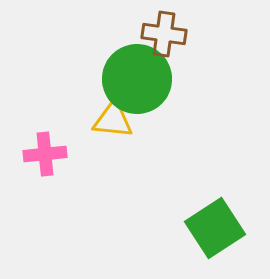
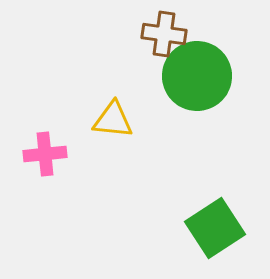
green circle: moved 60 px right, 3 px up
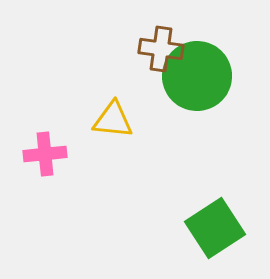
brown cross: moved 3 px left, 15 px down
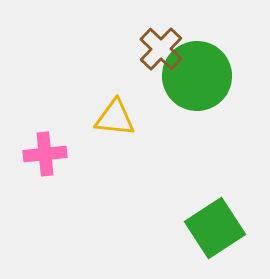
brown cross: rotated 36 degrees clockwise
yellow triangle: moved 2 px right, 2 px up
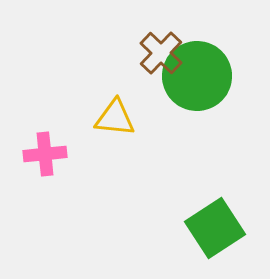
brown cross: moved 4 px down
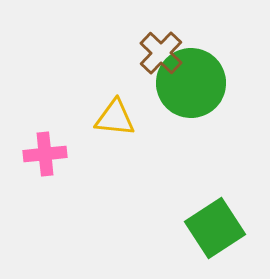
green circle: moved 6 px left, 7 px down
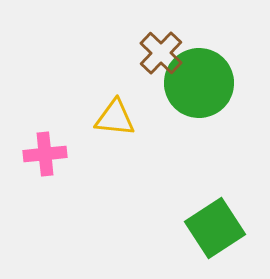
green circle: moved 8 px right
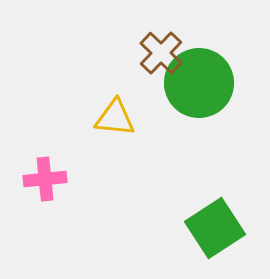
pink cross: moved 25 px down
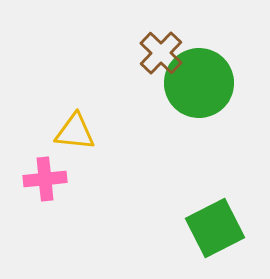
yellow triangle: moved 40 px left, 14 px down
green square: rotated 6 degrees clockwise
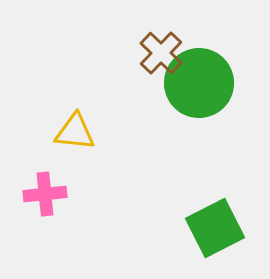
pink cross: moved 15 px down
